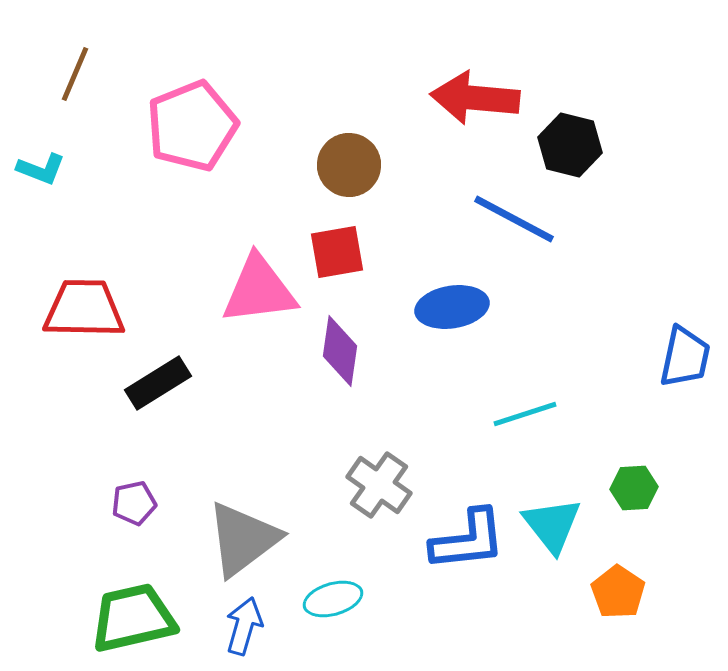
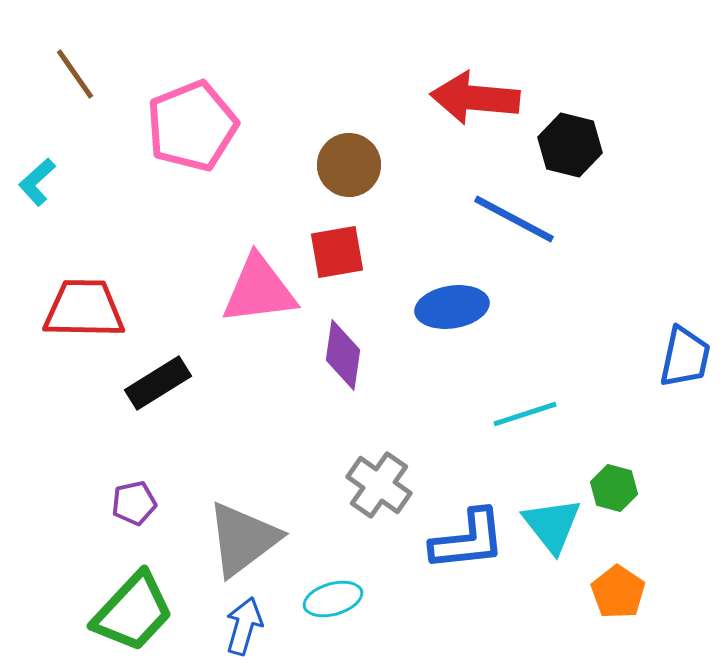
brown line: rotated 58 degrees counterclockwise
cyan L-shape: moved 4 px left, 13 px down; rotated 117 degrees clockwise
purple diamond: moved 3 px right, 4 px down
green hexagon: moved 20 px left; rotated 18 degrees clockwise
green trapezoid: moved 6 px up; rotated 146 degrees clockwise
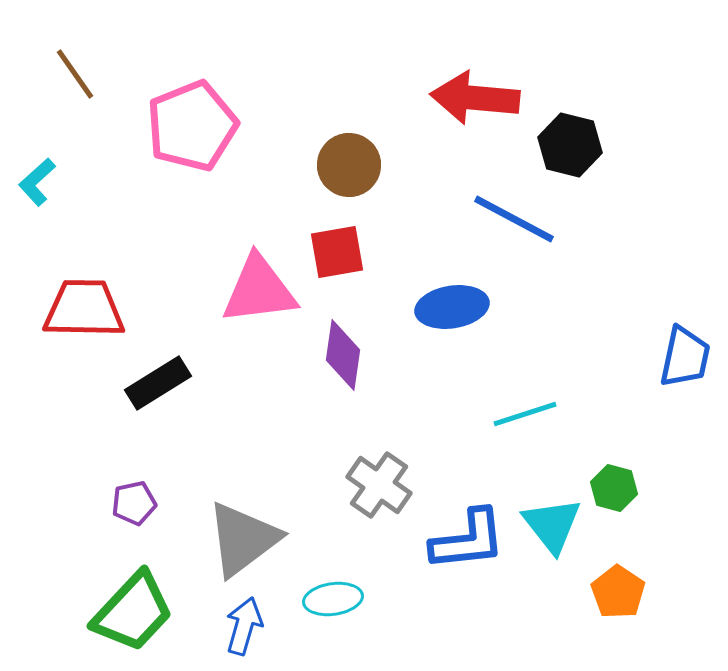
cyan ellipse: rotated 8 degrees clockwise
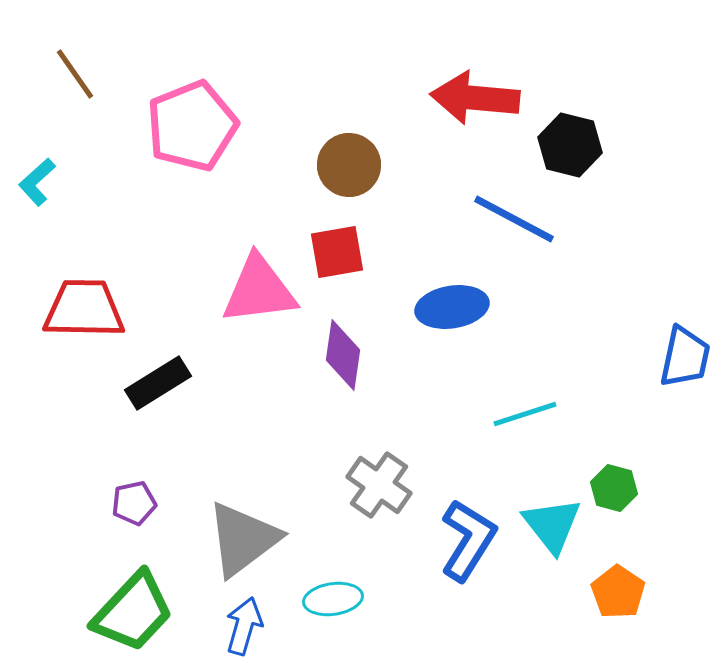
blue L-shape: rotated 52 degrees counterclockwise
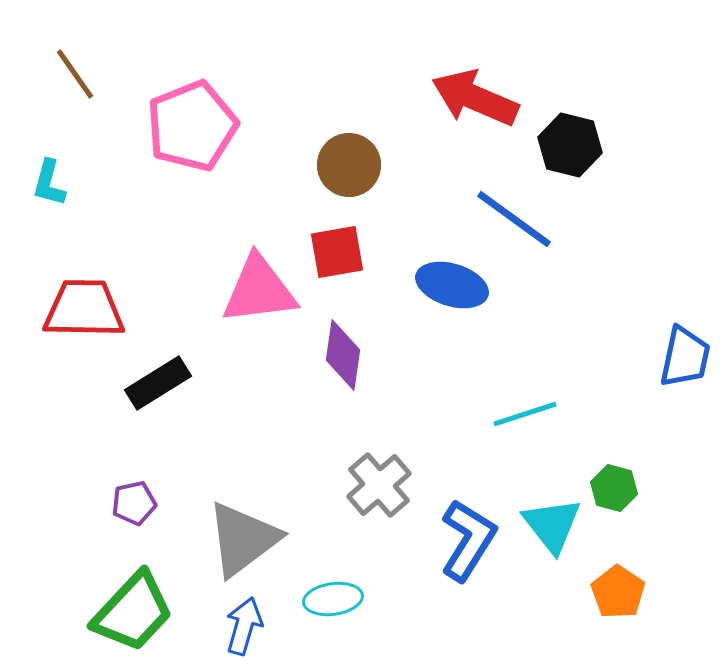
red arrow: rotated 18 degrees clockwise
cyan L-shape: moved 12 px right, 1 px down; rotated 33 degrees counterclockwise
blue line: rotated 8 degrees clockwise
blue ellipse: moved 22 px up; rotated 26 degrees clockwise
gray cross: rotated 14 degrees clockwise
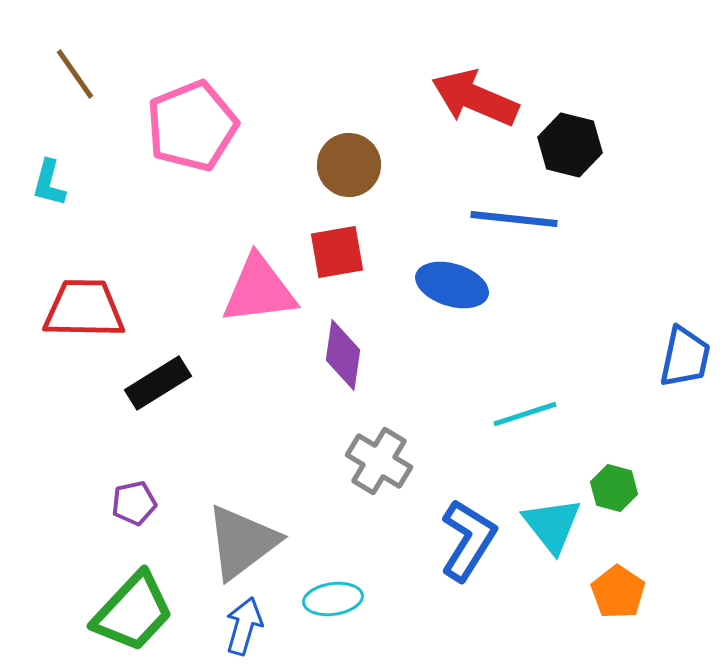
blue line: rotated 30 degrees counterclockwise
gray cross: moved 24 px up; rotated 18 degrees counterclockwise
gray triangle: moved 1 px left, 3 px down
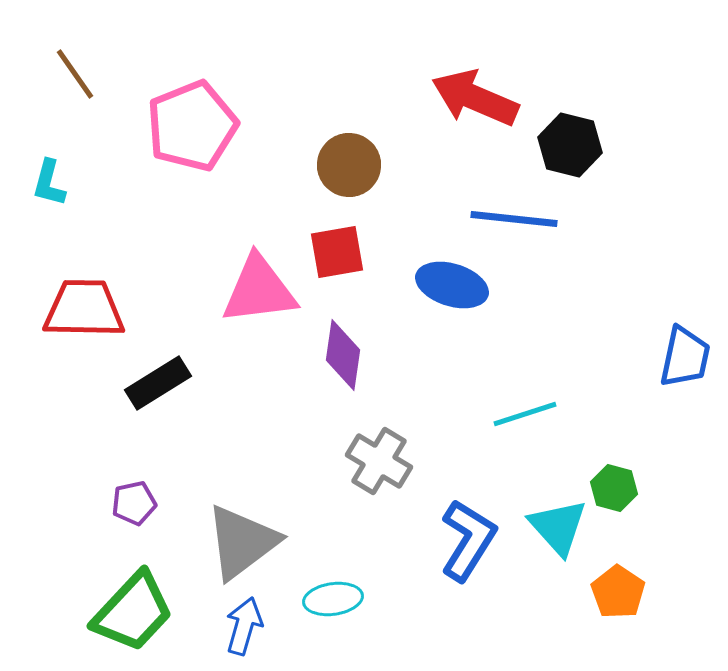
cyan triangle: moved 6 px right, 2 px down; rotated 4 degrees counterclockwise
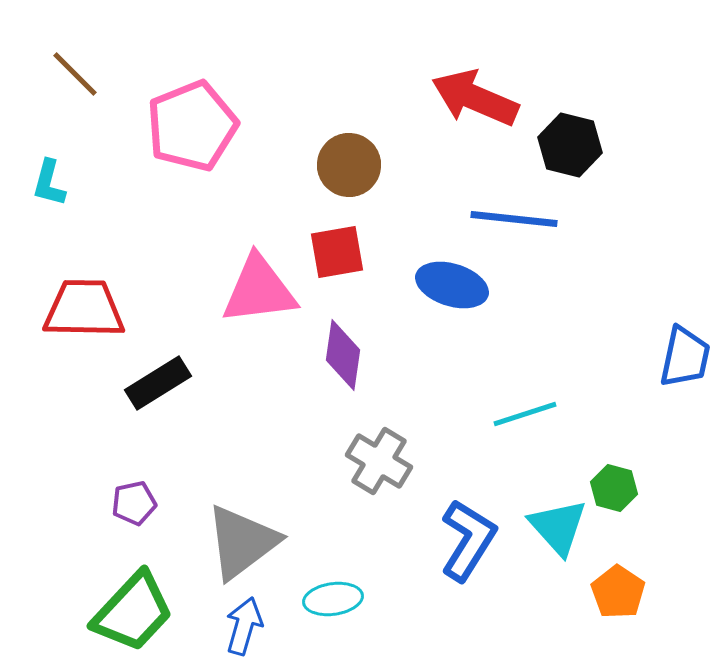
brown line: rotated 10 degrees counterclockwise
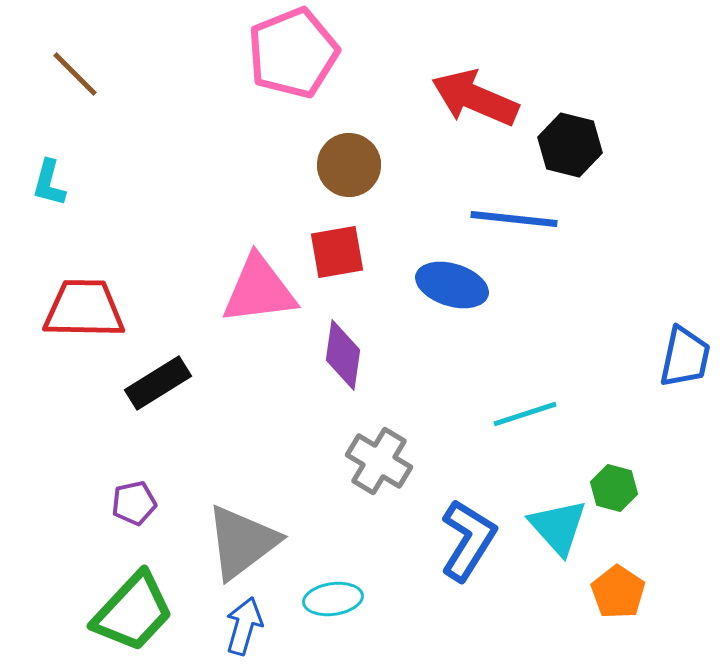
pink pentagon: moved 101 px right, 73 px up
